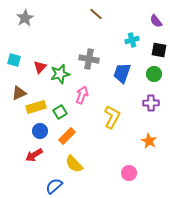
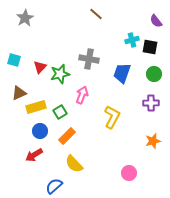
black square: moved 9 px left, 3 px up
orange star: moved 4 px right; rotated 28 degrees clockwise
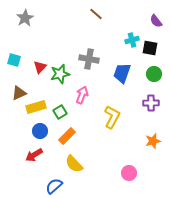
black square: moved 1 px down
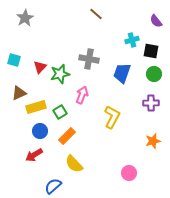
black square: moved 1 px right, 3 px down
blue semicircle: moved 1 px left
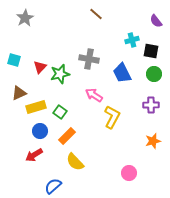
blue trapezoid: rotated 45 degrees counterclockwise
pink arrow: moved 12 px right; rotated 78 degrees counterclockwise
purple cross: moved 2 px down
green square: rotated 24 degrees counterclockwise
yellow semicircle: moved 1 px right, 2 px up
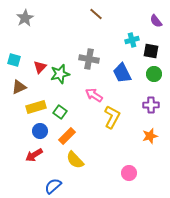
brown triangle: moved 6 px up
orange star: moved 3 px left, 5 px up
yellow semicircle: moved 2 px up
